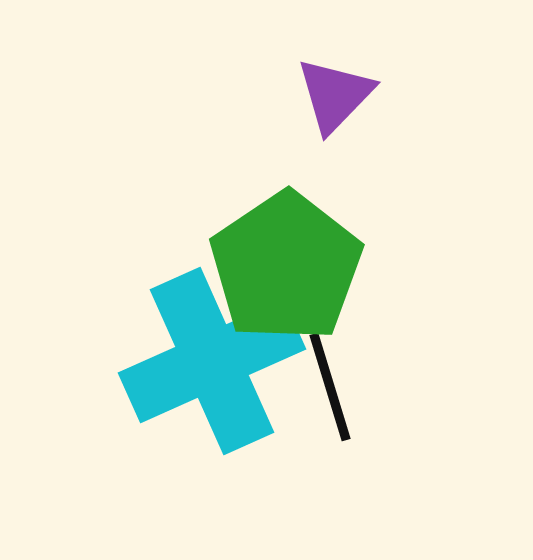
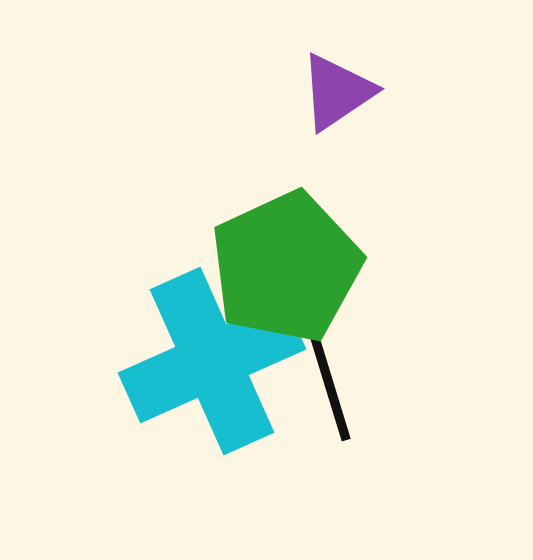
purple triangle: moved 2 px right, 3 px up; rotated 12 degrees clockwise
green pentagon: rotated 9 degrees clockwise
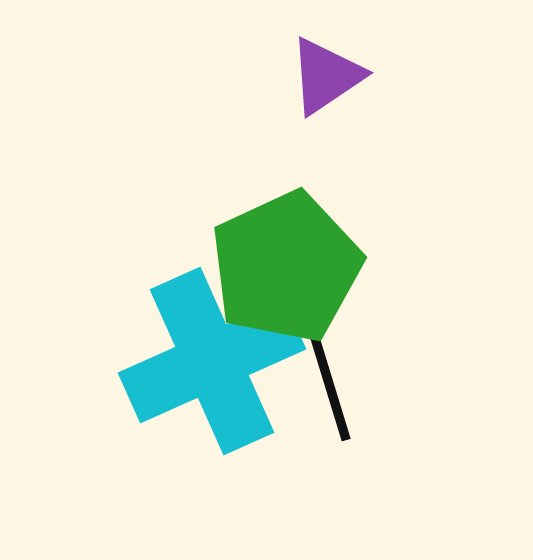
purple triangle: moved 11 px left, 16 px up
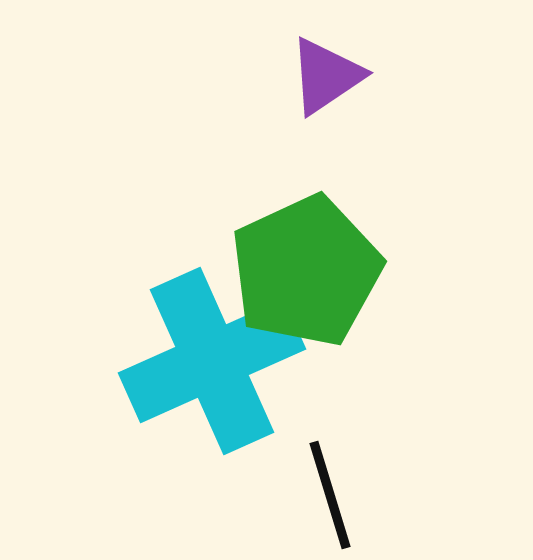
green pentagon: moved 20 px right, 4 px down
black line: moved 108 px down
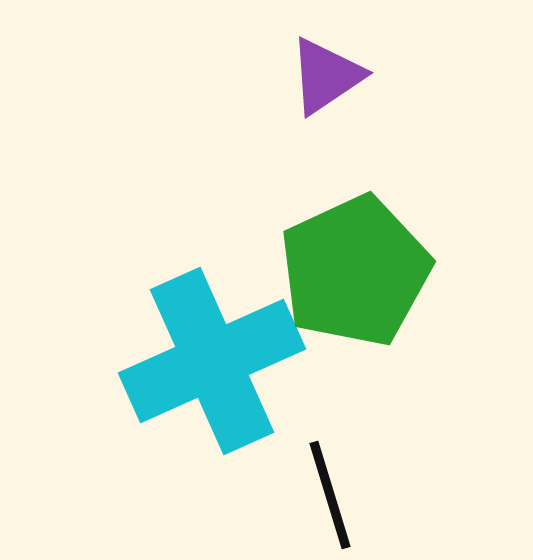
green pentagon: moved 49 px right
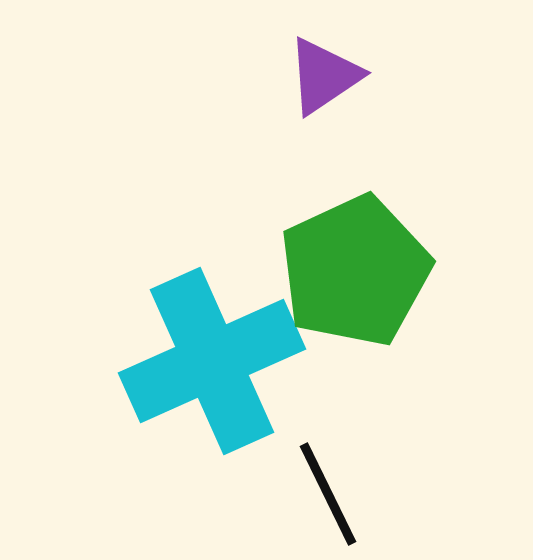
purple triangle: moved 2 px left
black line: moved 2 px left, 1 px up; rotated 9 degrees counterclockwise
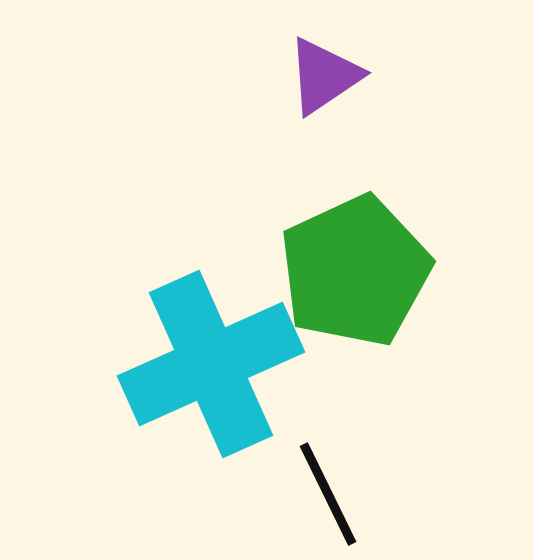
cyan cross: moved 1 px left, 3 px down
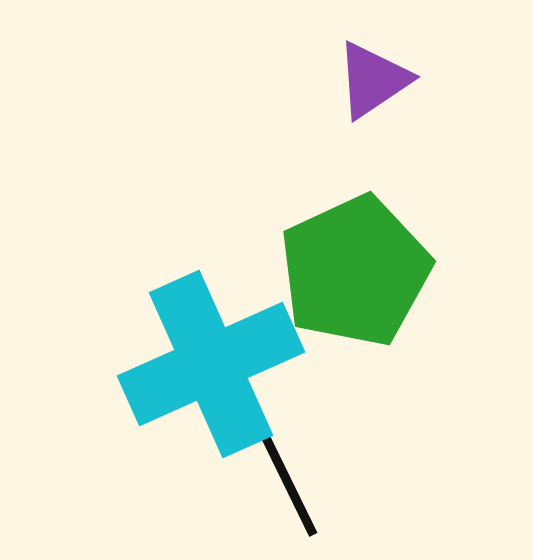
purple triangle: moved 49 px right, 4 px down
black line: moved 39 px left, 9 px up
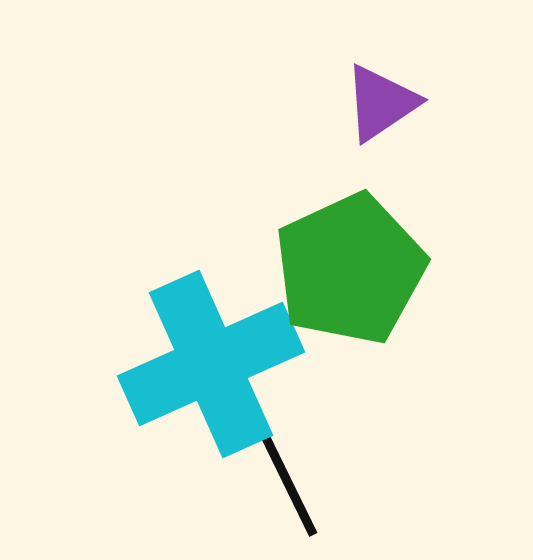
purple triangle: moved 8 px right, 23 px down
green pentagon: moved 5 px left, 2 px up
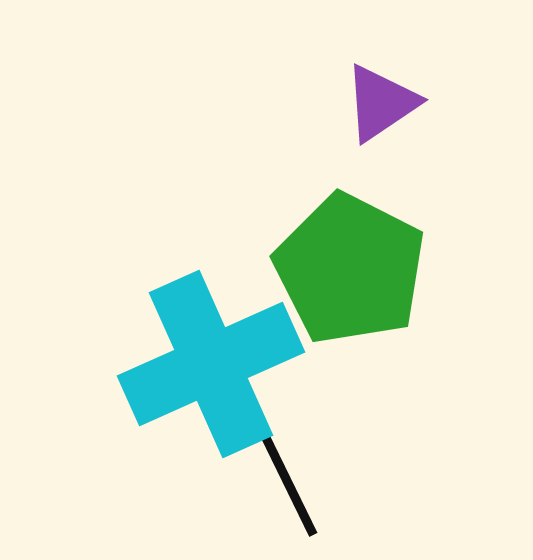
green pentagon: rotated 20 degrees counterclockwise
